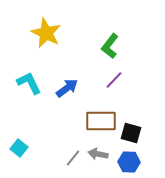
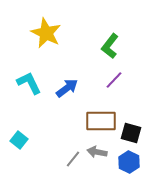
cyan square: moved 8 px up
gray arrow: moved 1 px left, 2 px up
gray line: moved 1 px down
blue hexagon: rotated 25 degrees clockwise
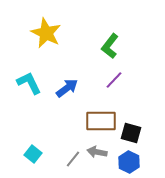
cyan square: moved 14 px right, 14 px down
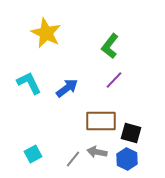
cyan square: rotated 24 degrees clockwise
blue hexagon: moved 2 px left, 3 px up
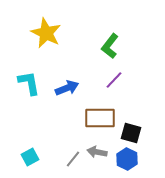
cyan L-shape: rotated 16 degrees clockwise
blue arrow: rotated 15 degrees clockwise
brown rectangle: moved 1 px left, 3 px up
cyan square: moved 3 px left, 3 px down
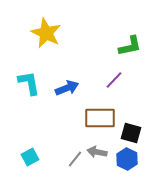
green L-shape: moved 20 px right; rotated 140 degrees counterclockwise
gray line: moved 2 px right
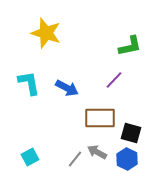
yellow star: rotated 8 degrees counterclockwise
blue arrow: rotated 50 degrees clockwise
gray arrow: rotated 18 degrees clockwise
